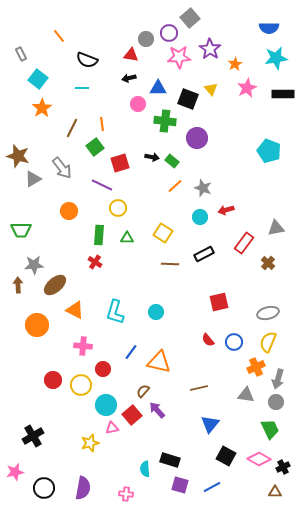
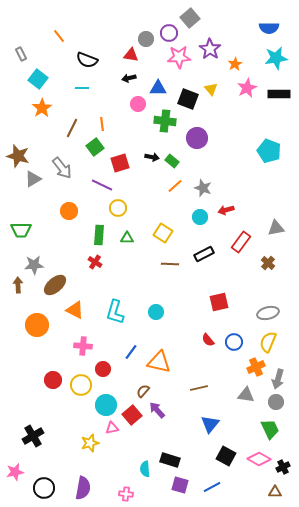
black rectangle at (283, 94): moved 4 px left
red rectangle at (244, 243): moved 3 px left, 1 px up
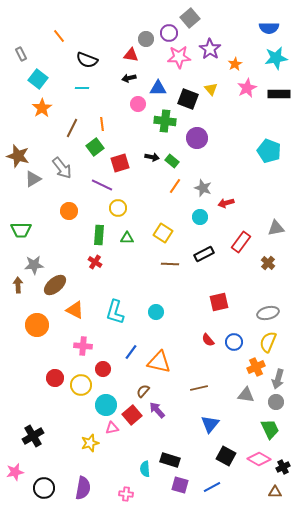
orange line at (175, 186): rotated 14 degrees counterclockwise
red arrow at (226, 210): moved 7 px up
red circle at (53, 380): moved 2 px right, 2 px up
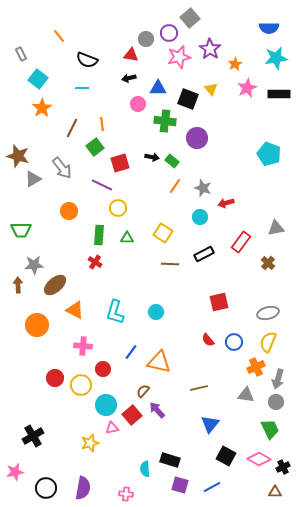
pink star at (179, 57): rotated 10 degrees counterclockwise
cyan pentagon at (269, 151): moved 3 px down
black circle at (44, 488): moved 2 px right
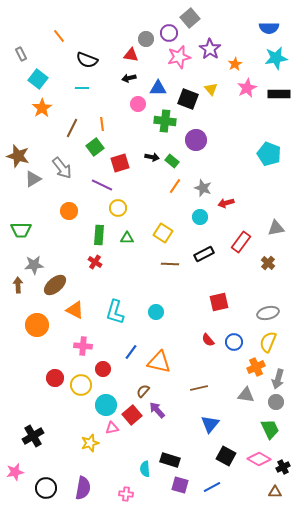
purple circle at (197, 138): moved 1 px left, 2 px down
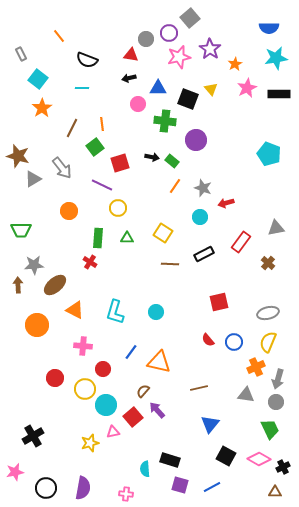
green rectangle at (99, 235): moved 1 px left, 3 px down
red cross at (95, 262): moved 5 px left
yellow circle at (81, 385): moved 4 px right, 4 px down
red square at (132, 415): moved 1 px right, 2 px down
pink triangle at (112, 428): moved 1 px right, 4 px down
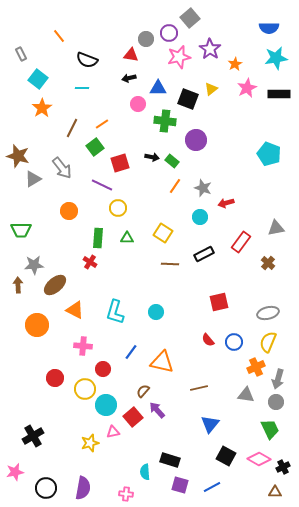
yellow triangle at (211, 89): rotated 32 degrees clockwise
orange line at (102, 124): rotated 64 degrees clockwise
orange triangle at (159, 362): moved 3 px right
cyan semicircle at (145, 469): moved 3 px down
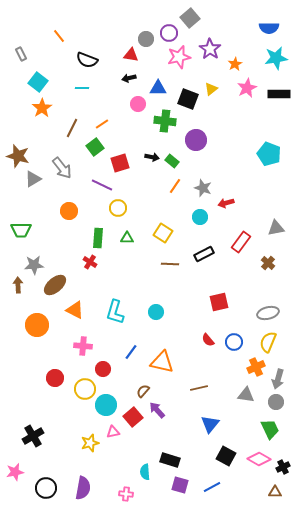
cyan square at (38, 79): moved 3 px down
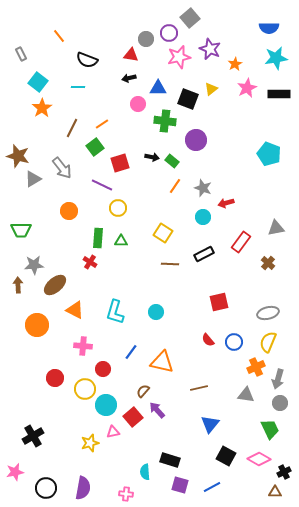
purple star at (210, 49): rotated 10 degrees counterclockwise
cyan line at (82, 88): moved 4 px left, 1 px up
cyan circle at (200, 217): moved 3 px right
green triangle at (127, 238): moved 6 px left, 3 px down
gray circle at (276, 402): moved 4 px right, 1 px down
black cross at (283, 467): moved 1 px right, 5 px down
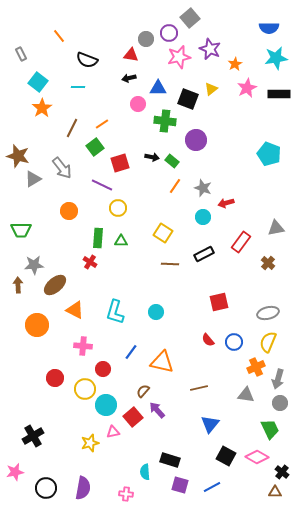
pink diamond at (259, 459): moved 2 px left, 2 px up
black cross at (284, 472): moved 2 px left; rotated 24 degrees counterclockwise
